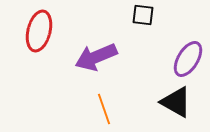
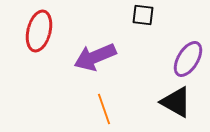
purple arrow: moved 1 px left
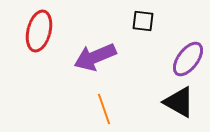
black square: moved 6 px down
purple ellipse: rotated 6 degrees clockwise
black triangle: moved 3 px right
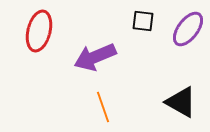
purple ellipse: moved 30 px up
black triangle: moved 2 px right
orange line: moved 1 px left, 2 px up
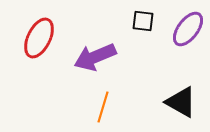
red ellipse: moved 7 px down; rotated 12 degrees clockwise
orange line: rotated 36 degrees clockwise
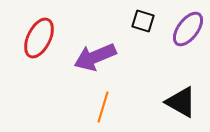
black square: rotated 10 degrees clockwise
